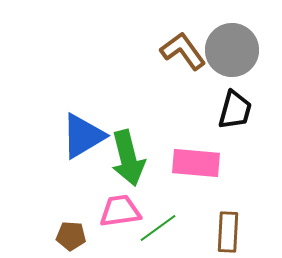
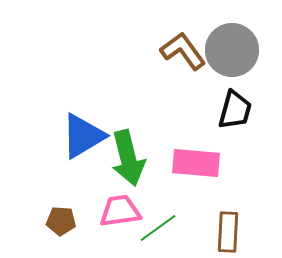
brown pentagon: moved 10 px left, 15 px up
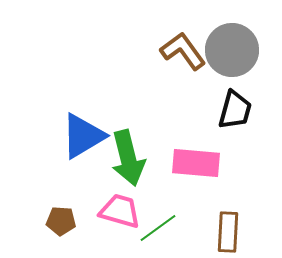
pink trapezoid: rotated 24 degrees clockwise
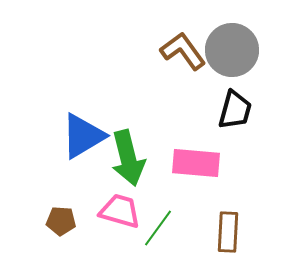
green line: rotated 18 degrees counterclockwise
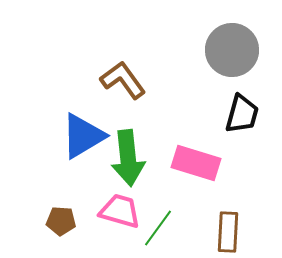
brown L-shape: moved 60 px left, 29 px down
black trapezoid: moved 7 px right, 4 px down
green arrow: rotated 8 degrees clockwise
pink rectangle: rotated 12 degrees clockwise
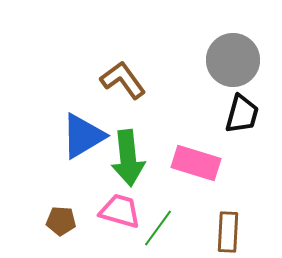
gray circle: moved 1 px right, 10 px down
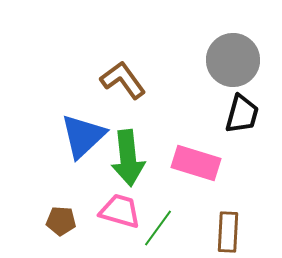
blue triangle: rotated 12 degrees counterclockwise
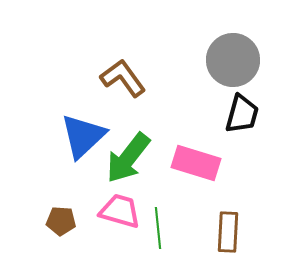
brown L-shape: moved 2 px up
green arrow: rotated 44 degrees clockwise
green line: rotated 42 degrees counterclockwise
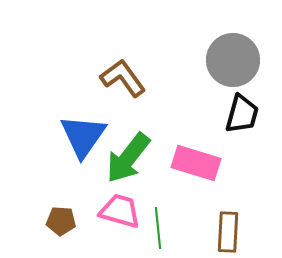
blue triangle: rotated 12 degrees counterclockwise
